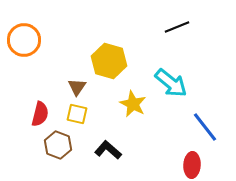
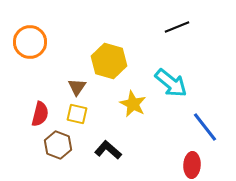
orange circle: moved 6 px right, 2 px down
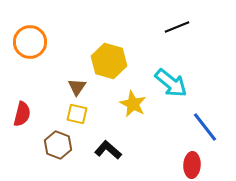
red semicircle: moved 18 px left
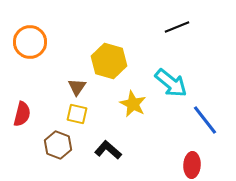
blue line: moved 7 px up
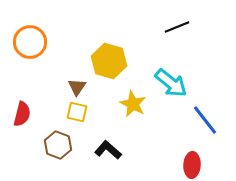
yellow square: moved 2 px up
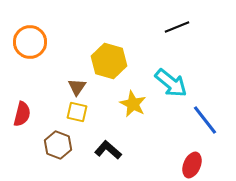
red ellipse: rotated 20 degrees clockwise
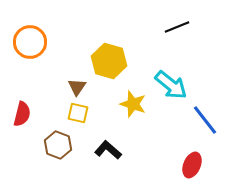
cyan arrow: moved 2 px down
yellow star: rotated 8 degrees counterclockwise
yellow square: moved 1 px right, 1 px down
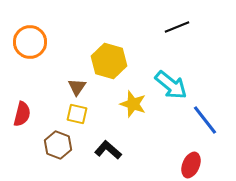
yellow square: moved 1 px left, 1 px down
red ellipse: moved 1 px left
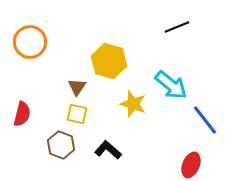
brown hexagon: moved 3 px right
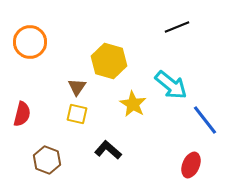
yellow star: rotated 12 degrees clockwise
brown hexagon: moved 14 px left, 15 px down
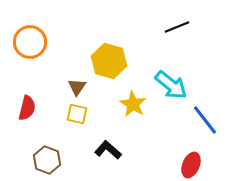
red semicircle: moved 5 px right, 6 px up
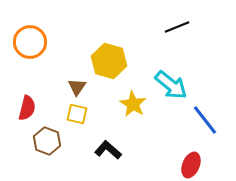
brown hexagon: moved 19 px up
